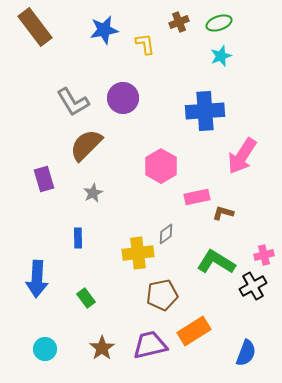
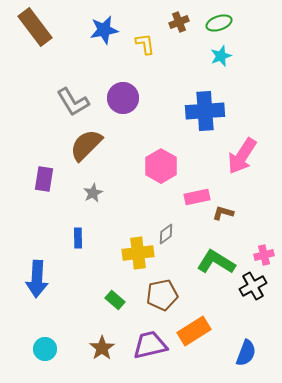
purple rectangle: rotated 25 degrees clockwise
green rectangle: moved 29 px right, 2 px down; rotated 12 degrees counterclockwise
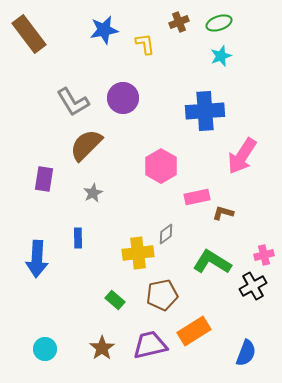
brown rectangle: moved 6 px left, 7 px down
green L-shape: moved 4 px left
blue arrow: moved 20 px up
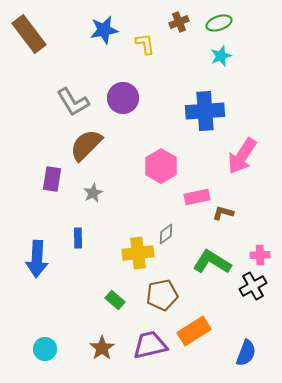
purple rectangle: moved 8 px right
pink cross: moved 4 px left; rotated 12 degrees clockwise
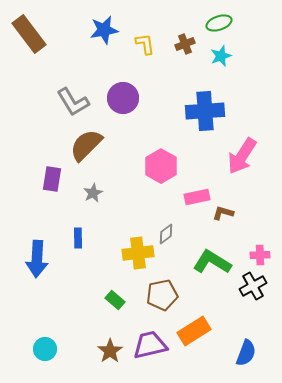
brown cross: moved 6 px right, 22 px down
brown star: moved 8 px right, 3 px down
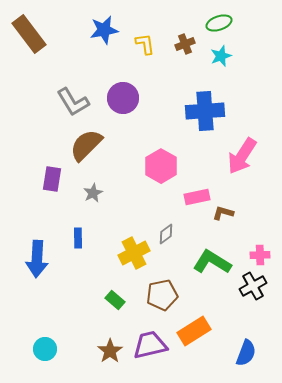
yellow cross: moved 4 px left; rotated 20 degrees counterclockwise
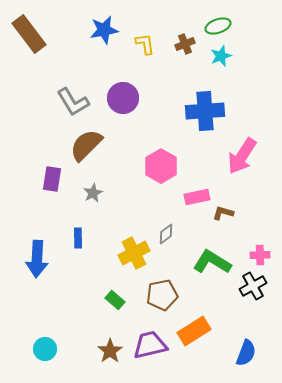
green ellipse: moved 1 px left, 3 px down
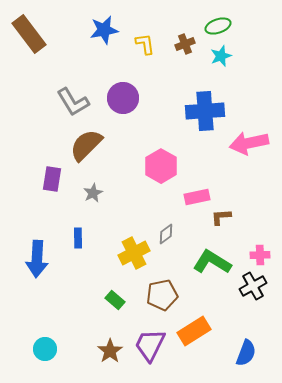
pink arrow: moved 7 px right, 13 px up; rotated 45 degrees clockwise
brown L-shape: moved 2 px left, 4 px down; rotated 20 degrees counterclockwise
purple trapezoid: rotated 51 degrees counterclockwise
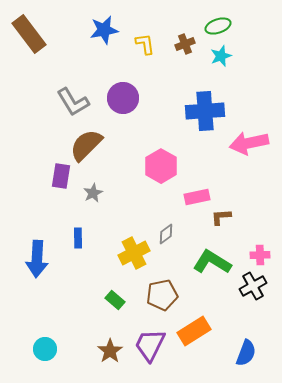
purple rectangle: moved 9 px right, 3 px up
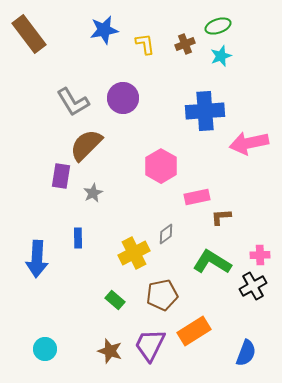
brown star: rotated 20 degrees counterclockwise
